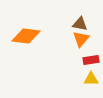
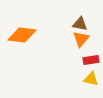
orange diamond: moved 4 px left, 1 px up
yellow triangle: rotated 14 degrees clockwise
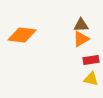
brown triangle: moved 1 px right, 1 px down; rotated 14 degrees counterclockwise
orange triangle: rotated 18 degrees clockwise
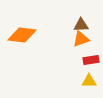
orange triangle: rotated 12 degrees clockwise
yellow triangle: moved 2 px left, 2 px down; rotated 14 degrees counterclockwise
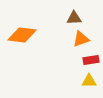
brown triangle: moved 7 px left, 7 px up
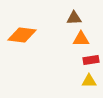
orange triangle: rotated 18 degrees clockwise
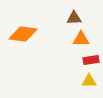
orange diamond: moved 1 px right, 1 px up
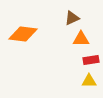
brown triangle: moved 2 px left; rotated 21 degrees counterclockwise
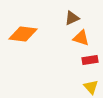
orange triangle: moved 1 px up; rotated 18 degrees clockwise
red rectangle: moved 1 px left
yellow triangle: moved 2 px right, 6 px down; rotated 49 degrees clockwise
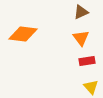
brown triangle: moved 9 px right, 6 px up
orange triangle: rotated 36 degrees clockwise
red rectangle: moved 3 px left, 1 px down
